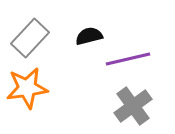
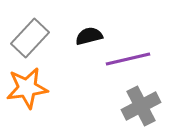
gray cross: moved 8 px right; rotated 9 degrees clockwise
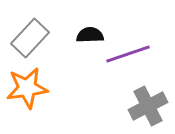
black semicircle: moved 1 px right, 1 px up; rotated 12 degrees clockwise
purple line: moved 5 px up; rotated 6 degrees counterclockwise
gray cross: moved 7 px right
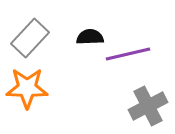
black semicircle: moved 2 px down
purple line: rotated 6 degrees clockwise
orange star: rotated 9 degrees clockwise
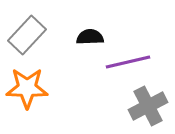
gray rectangle: moved 3 px left, 3 px up
purple line: moved 8 px down
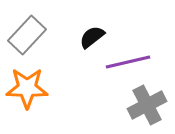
black semicircle: moved 2 px right; rotated 36 degrees counterclockwise
gray cross: moved 1 px left, 1 px up
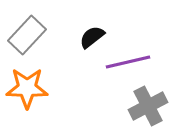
gray cross: moved 1 px right, 1 px down
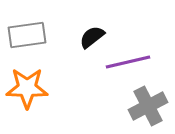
gray rectangle: rotated 39 degrees clockwise
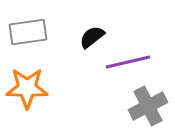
gray rectangle: moved 1 px right, 3 px up
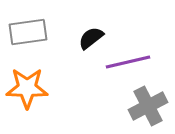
black semicircle: moved 1 px left, 1 px down
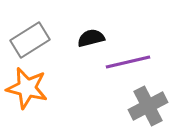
gray rectangle: moved 2 px right, 8 px down; rotated 24 degrees counterclockwise
black semicircle: rotated 24 degrees clockwise
orange star: rotated 12 degrees clockwise
